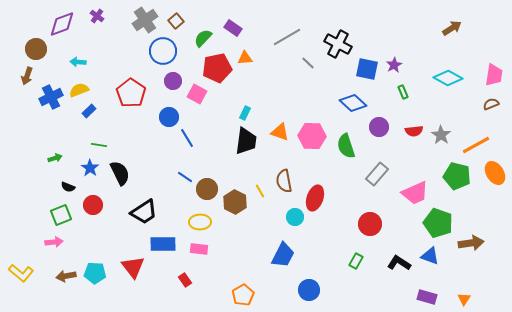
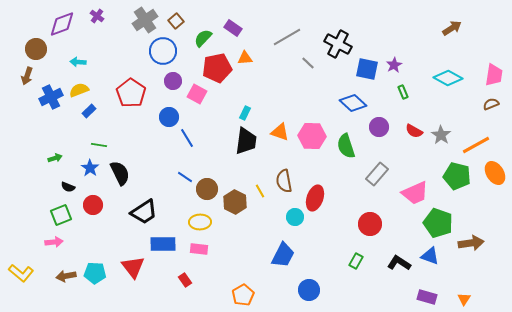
red semicircle at (414, 131): rotated 36 degrees clockwise
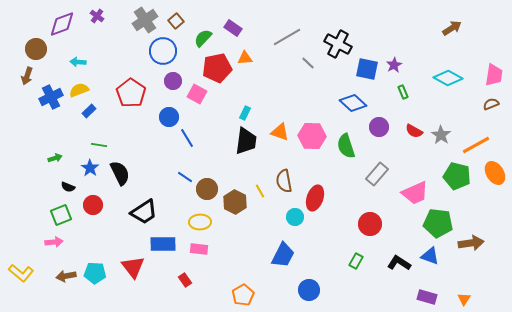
green pentagon at (438, 223): rotated 12 degrees counterclockwise
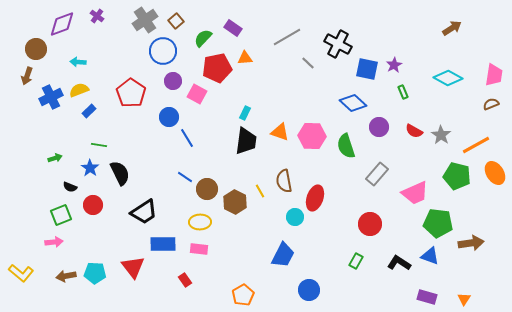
black semicircle at (68, 187): moved 2 px right
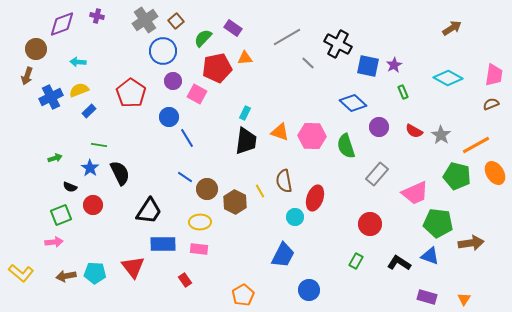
purple cross at (97, 16): rotated 24 degrees counterclockwise
blue square at (367, 69): moved 1 px right, 3 px up
black trapezoid at (144, 212): moved 5 px right, 1 px up; rotated 24 degrees counterclockwise
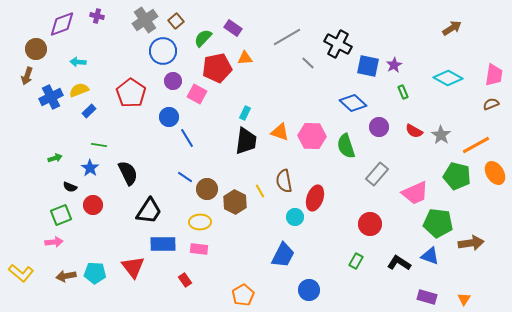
black semicircle at (120, 173): moved 8 px right
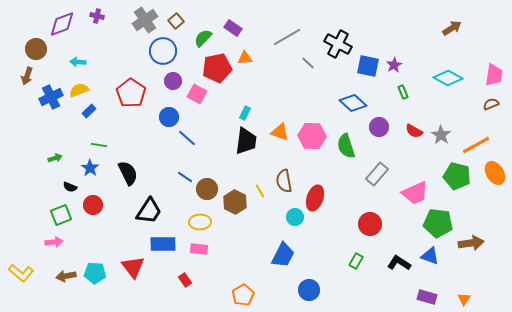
blue line at (187, 138): rotated 18 degrees counterclockwise
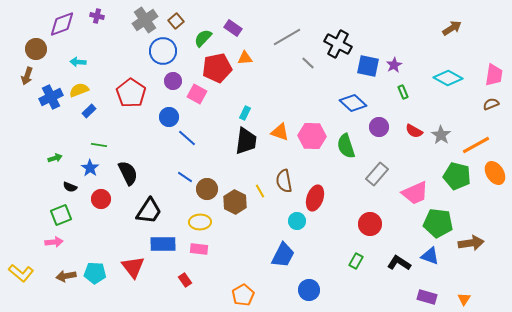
red circle at (93, 205): moved 8 px right, 6 px up
cyan circle at (295, 217): moved 2 px right, 4 px down
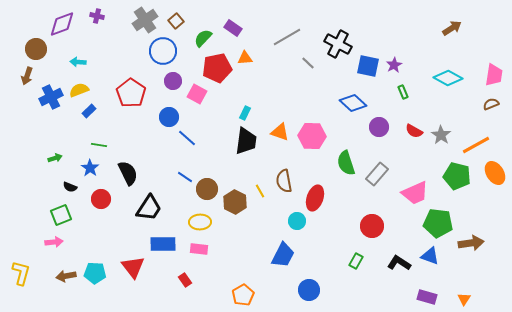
green semicircle at (346, 146): moved 17 px down
black trapezoid at (149, 211): moved 3 px up
red circle at (370, 224): moved 2 px right, 2 px down
yellow L-shape at (21, 273): rotated 115 degrees counterclockwise
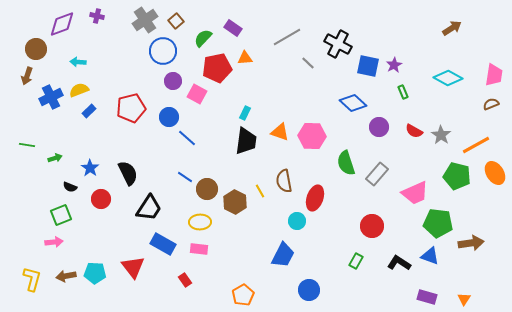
red pentagon at (131, 93): moved 15 px down; rotated 24 degrees clockwise
green line at (99, 145): moved 72 px left
blue rectangle at (163, 244): rotated 30 degrees clockwise
yellow L-shape at (21, 273): moved 11 px right, 6 px down
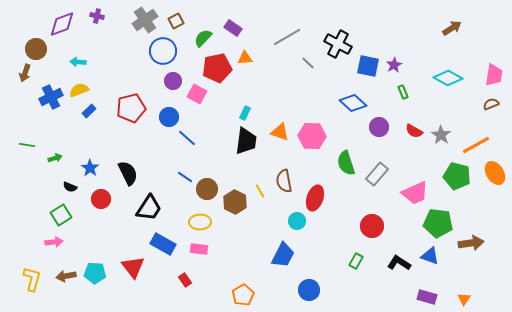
brown square at (176, 21): rotated 14 degrees clockwise
brown arrow at (27, 76): moved 2 px left, 3 px up
green square at (61, 215): rotated 10 degrees counterclockwise
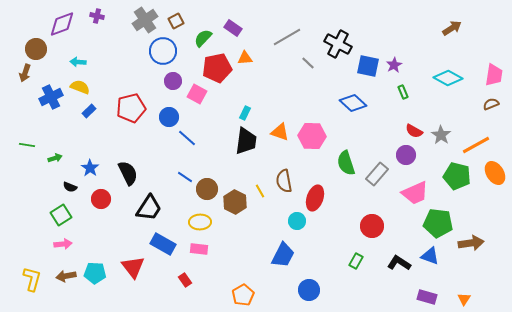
yellow semicircle at (79, 90): moved 1 px right, 3 px up; rotated 42 degrees clockwise
purple circle at (379, 127): moved 27 px right, 28 px down
pink arrow at (54, 242): moved 9 px right, 2 px down
